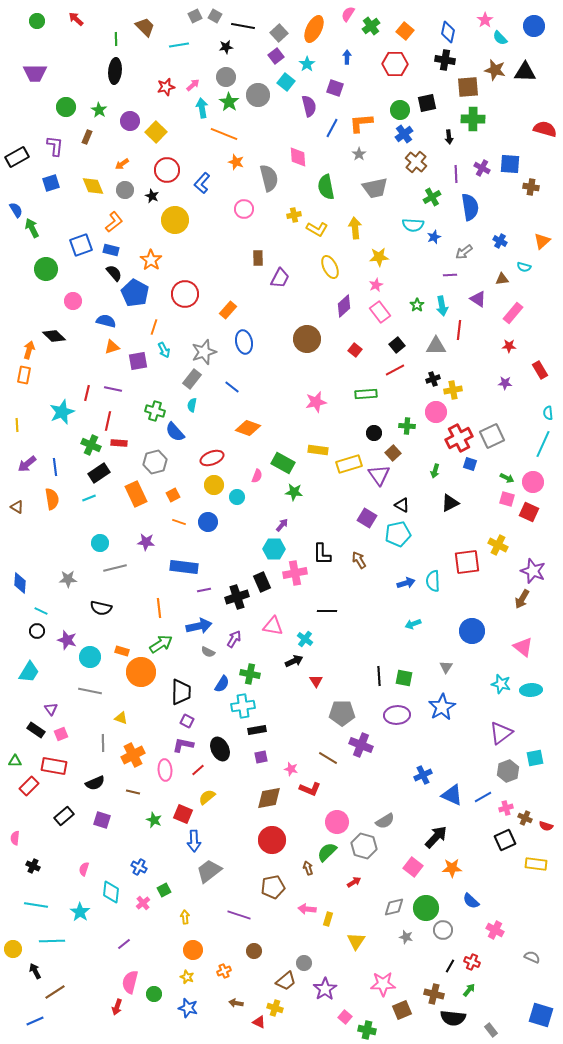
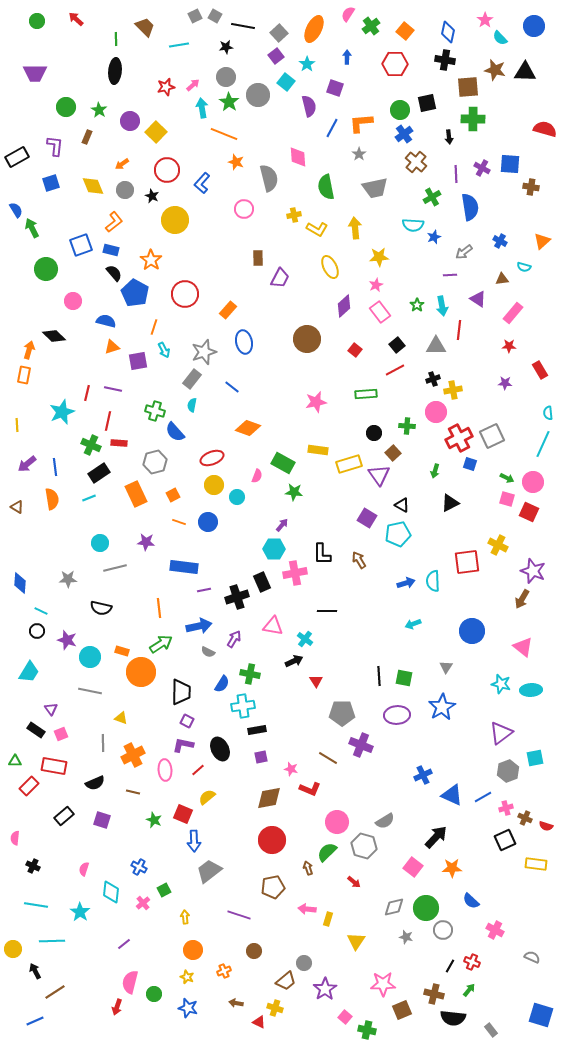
red arrow at (354, 882): rotated 72 degrees clockwise
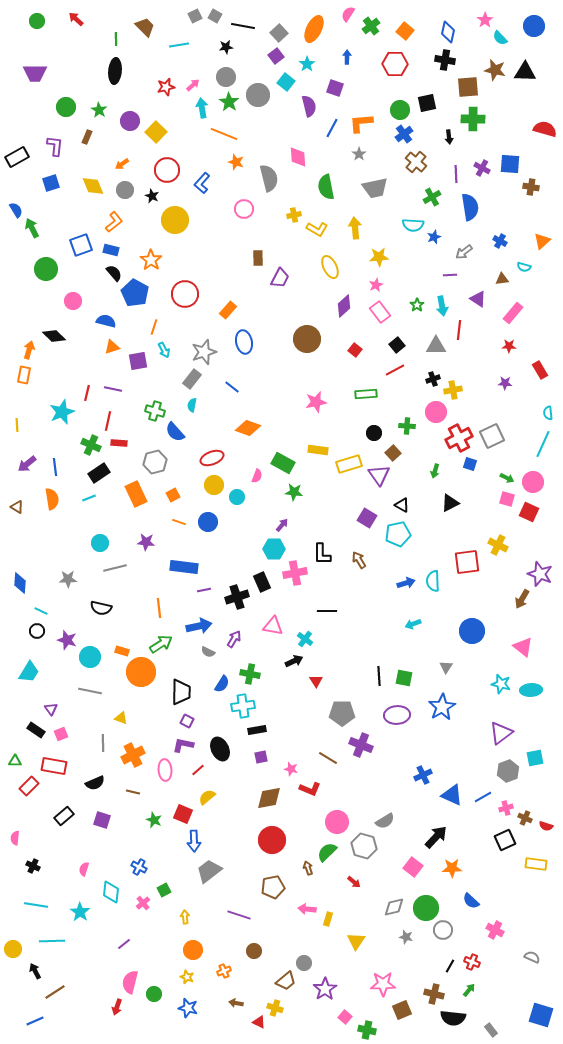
purple star at (533, 571): moved 7 px right, 3 px down
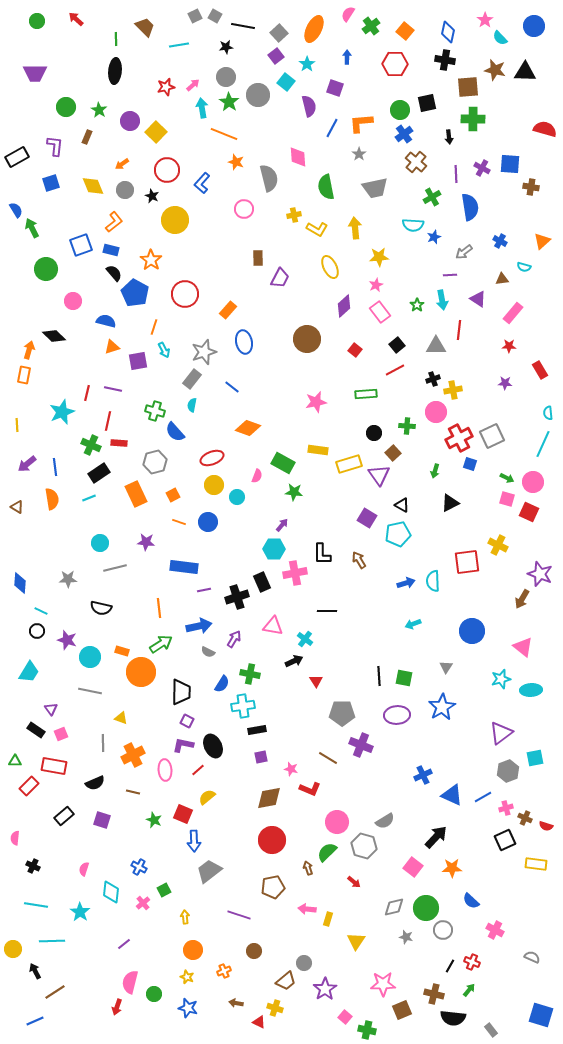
cyan arrow at (442, 306): moved 6 px up
cyan star at (501, 684): moved 5 px up; rotated 30 degrees counterclockwise
black ellipse at (220, 749): moved 7 px left, 3 px up
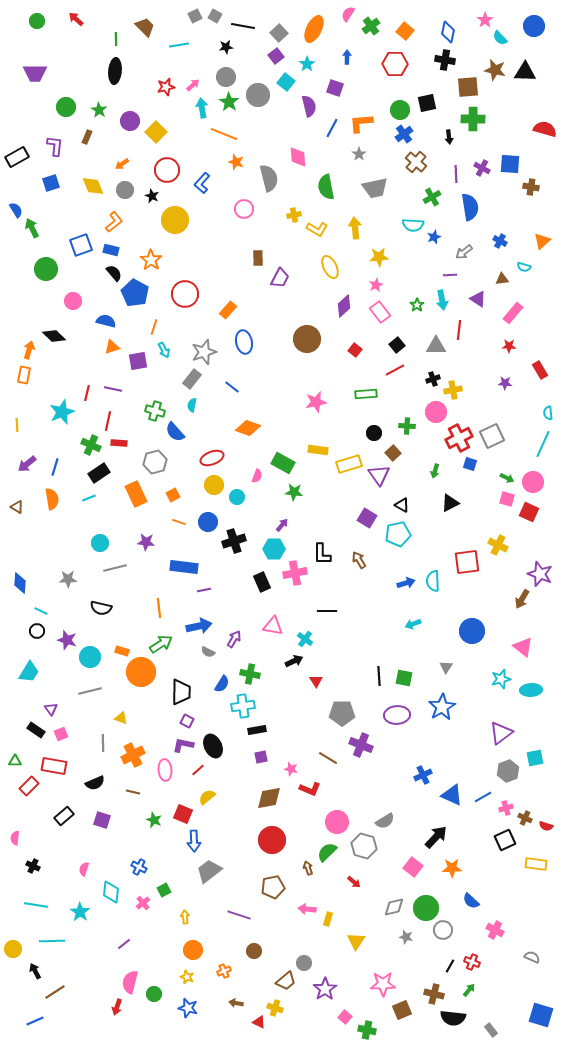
blue line at (55, 467): rotated 24 degrees clockwise
black cross at (237, 597): moved 3 px left, 56 px up
gray line at (90, 691): rotated 25 degrees counterclockwise
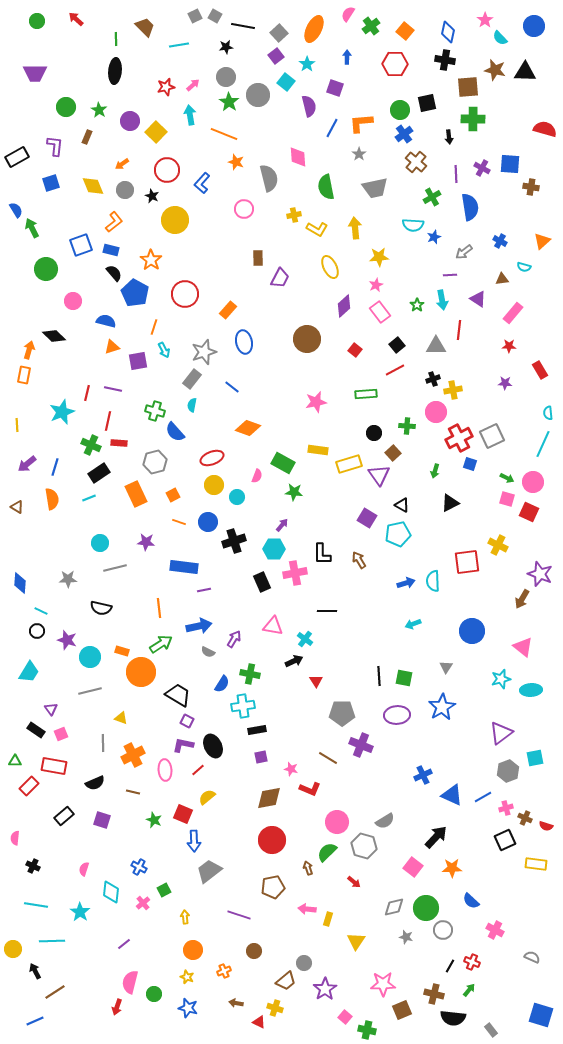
cyan arrow at (202, 108): moved 12 px left, 7 px down
black trapezoid at (181, 692): moved 3 px left, 3 px down; rotated 60 degrees counterclockwise
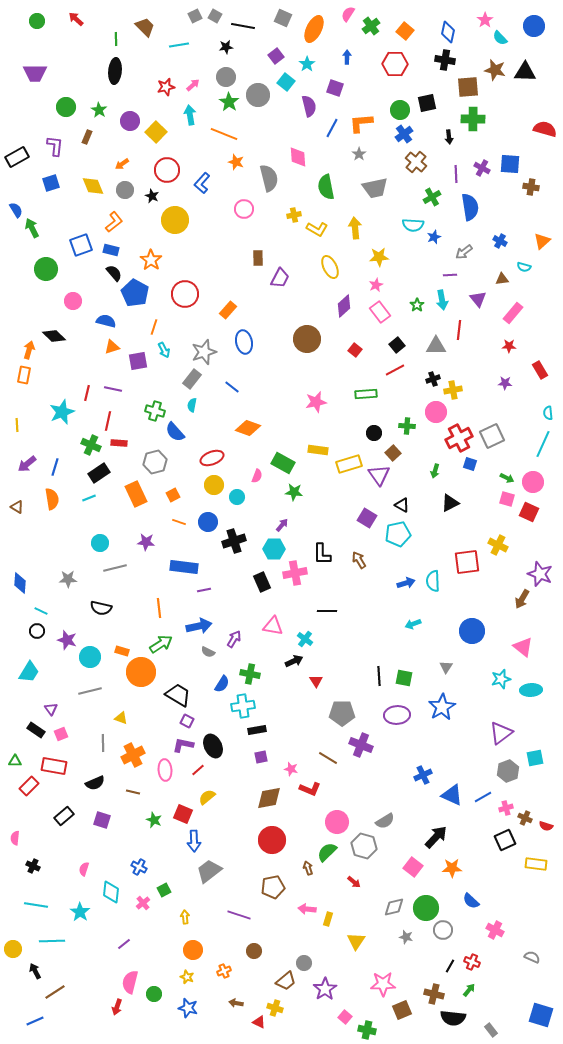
gray square at (279, 33): moved 4 px right, 15 px up; rotated 24 degrees counterclockwise
purple triangle at (478, 299): rotated 18 degrees clockwise
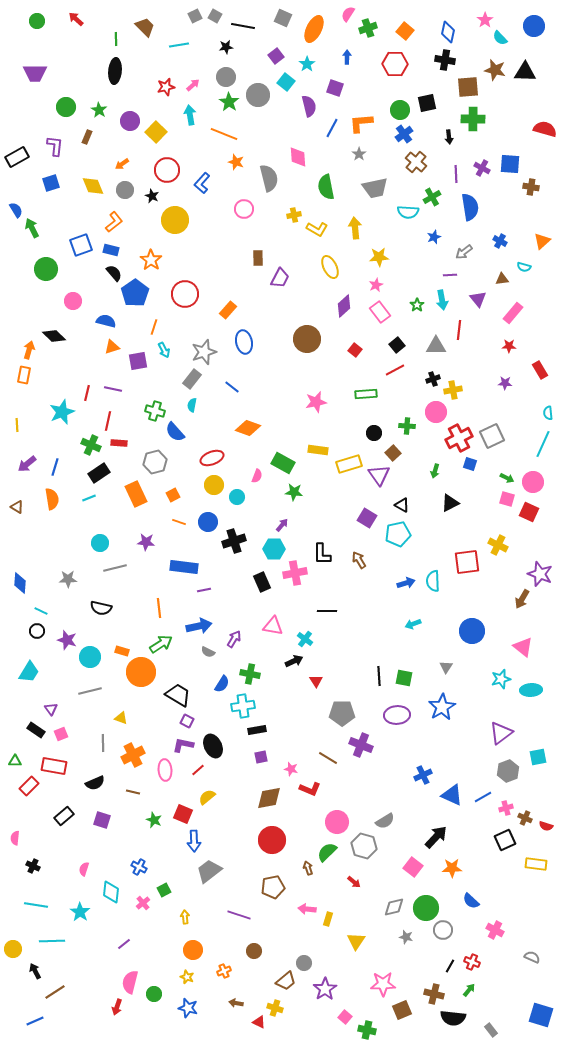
green cross at (371, 26): moved 3 px left, 2 px down; rotated 18 degrees clockwise
cyan semicircle at (413, 225): moved 5 px left, 13 px up
blue pentagon at (135, 293): rotated 8 degrees clockwise
cyan square at (535, 758): moved 3 px right, 1 px up
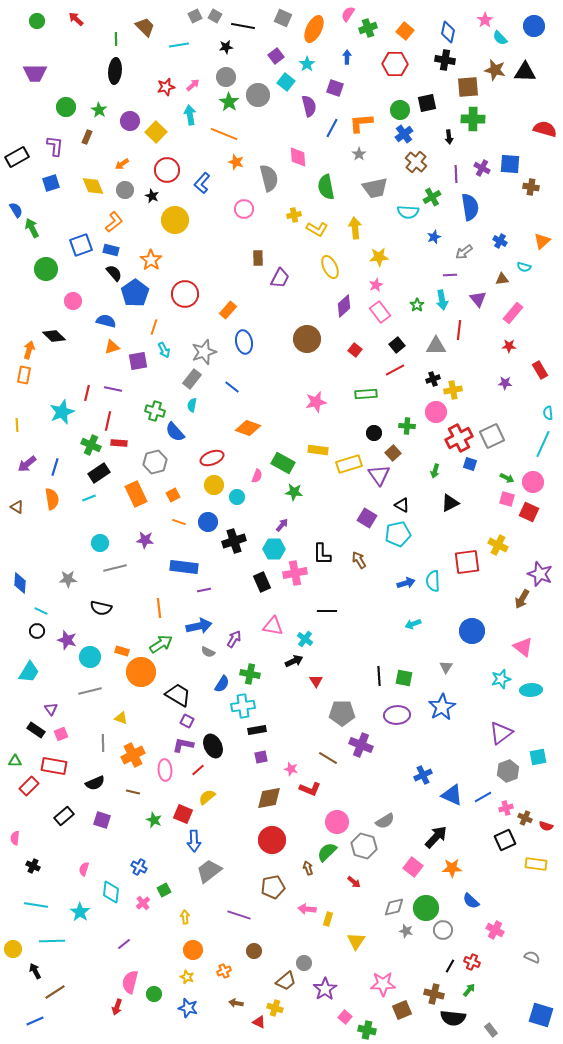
purple star at (146, 542): moved 1 px left, 2 px up
gray star at (406, 937): moved 6 px up
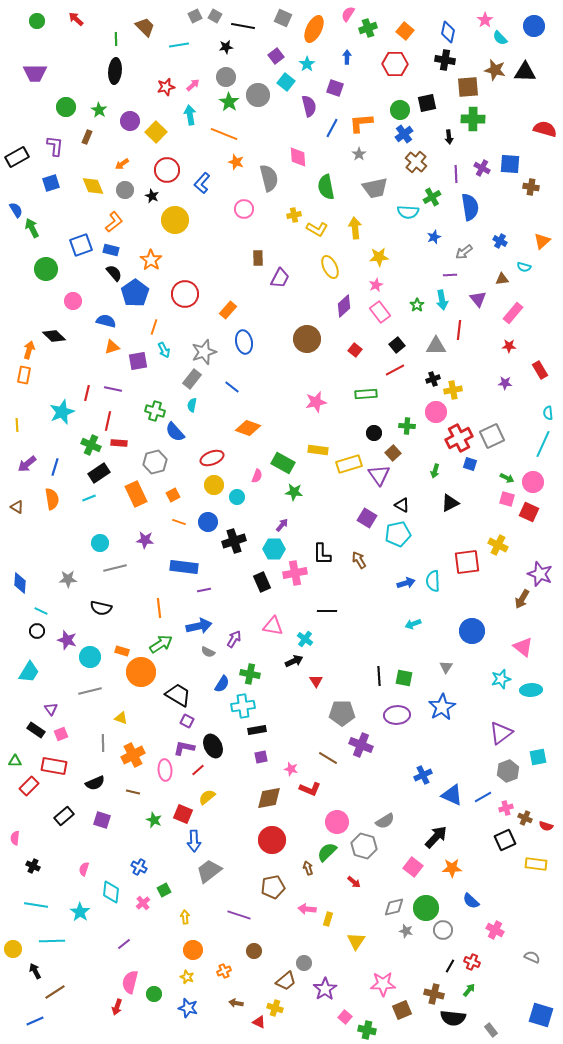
purple L-shape at (183, 745): moved 1 px right, 3 px down
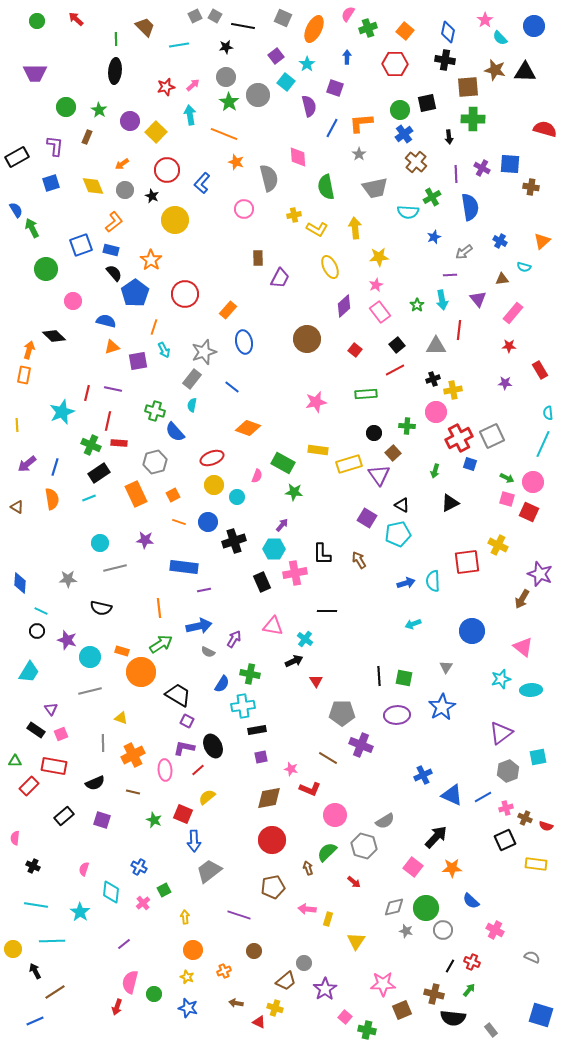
pink circle at (337, 822): moved 2 px left, 7 px up
